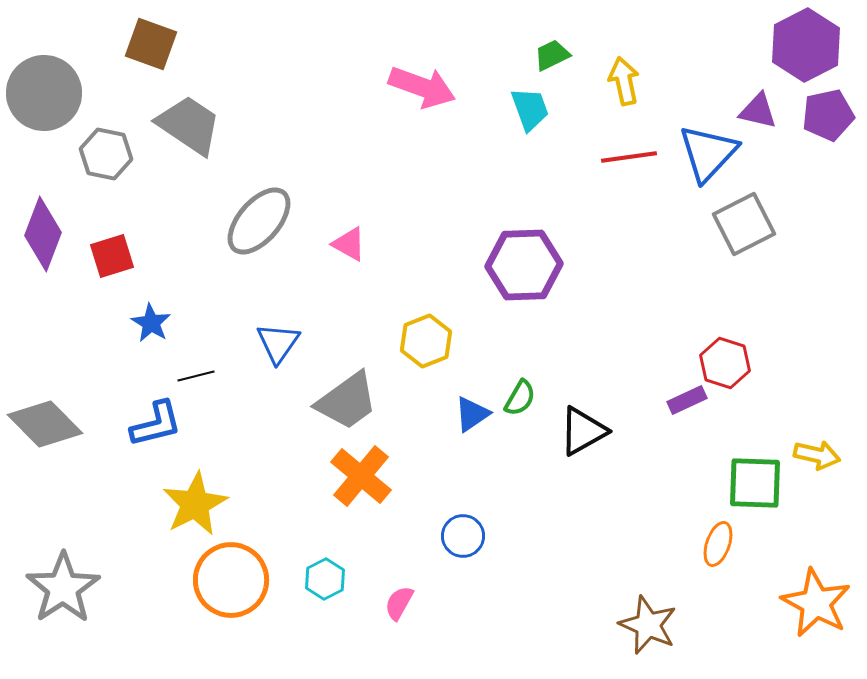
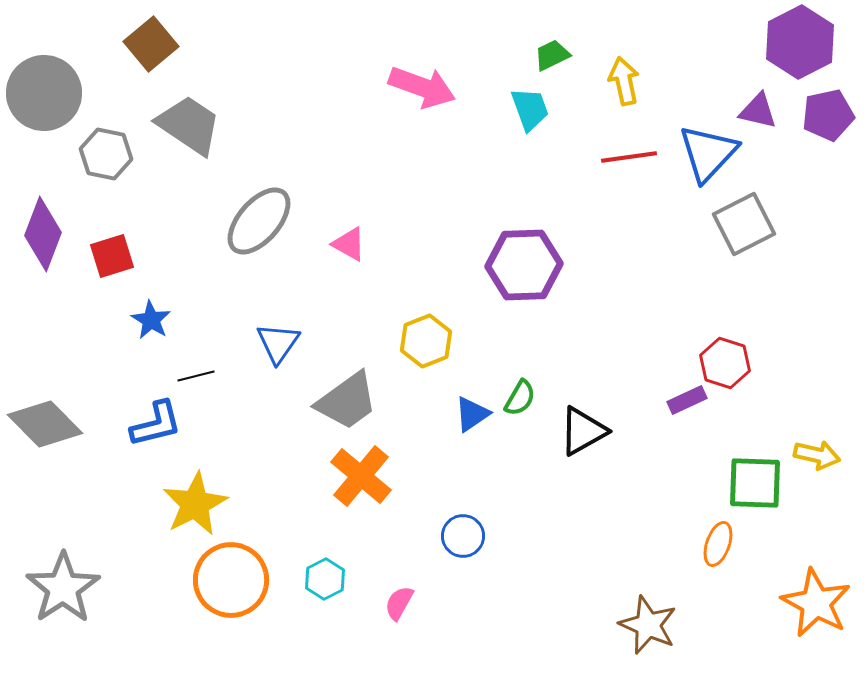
brown square at (151, 44): rotated 30 degrees clockwise
purple hexagon at (806, 45): moved 6 px left, 3 px up
blue star at (151, 323): moved 3 px up
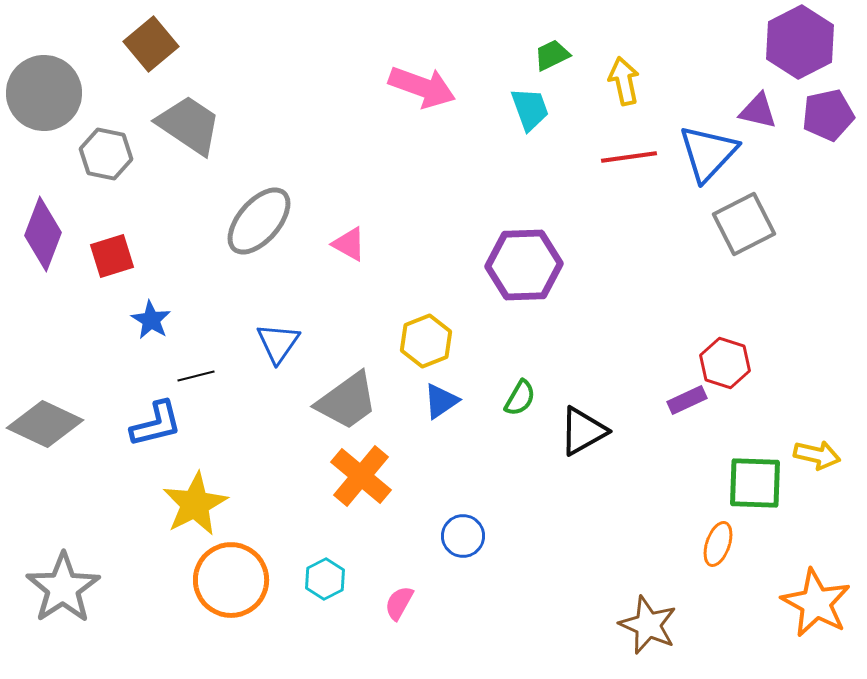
blue triangle at (472, 414): moved 31 px left, 13 px up
gray diamond at (45, 424): rotated 20 degrees counterclockwise
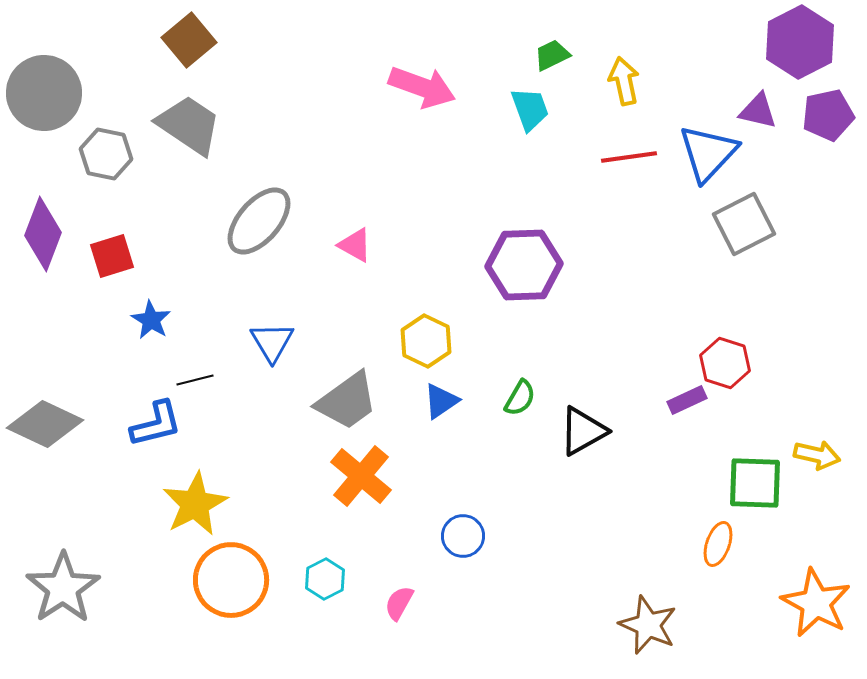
brown square at (151, 44): moved 38 px right, 4 px up
pink triangle at (349, 244): moved 6 px right, 1 px down
yellow hexagon at (426, 341): rotated 12 degrees counterclockwise
blue triangle at (278, 343): moved 6 px left, 1 px up; rotated 6 degrees counterclockwise
black line at (196, 376): moved 1 px left, 4 px down
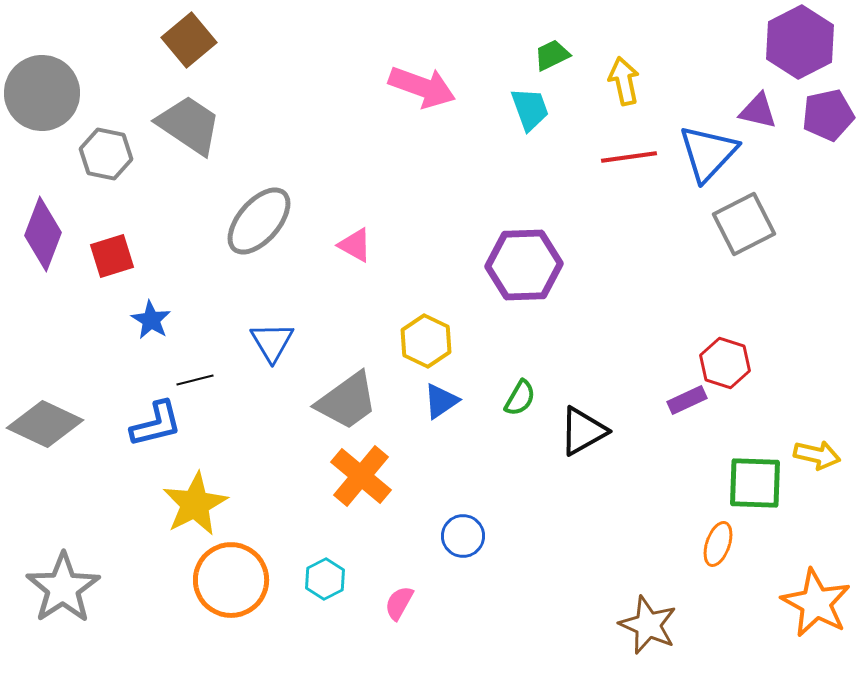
gray circle at (44, 93): moved 2 px left
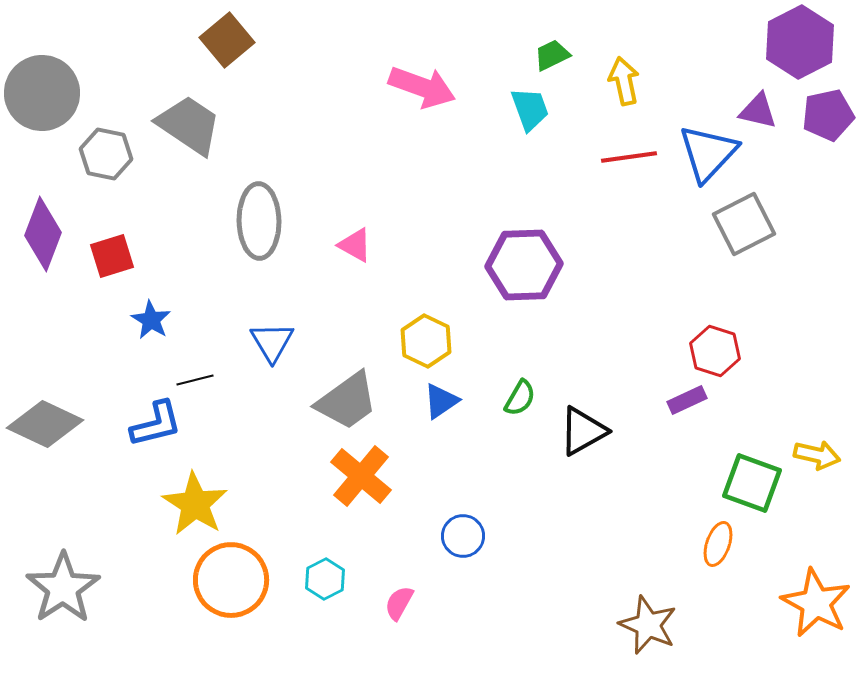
brown square at (189, 40): moved 38 px right
gray ellipse at (259, 221): rotated 42 degrees counterclockwise
red hexagon at (725, 363): moved 10 px left, 12 px up
green square at (755, 483): moved 3 px left; rotated 18 degrees clockwise
yellow star at (195, 504): rotated 12 degrees counterclockwise
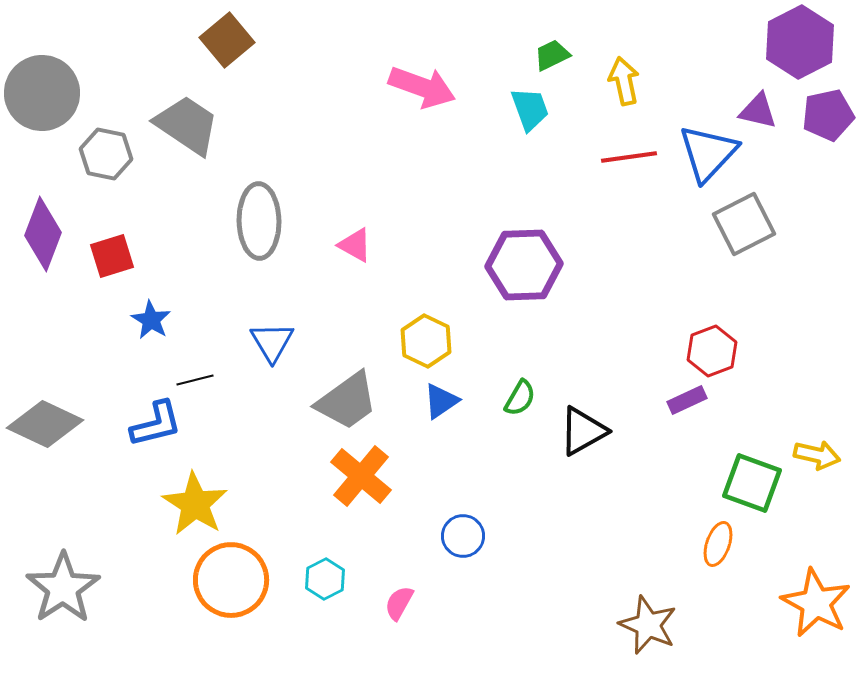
gray trapezoid at (189, 125): moved 2 px left
red hexagon at (715, 351): moved 3 px left; rotated 21 degrees clockwise
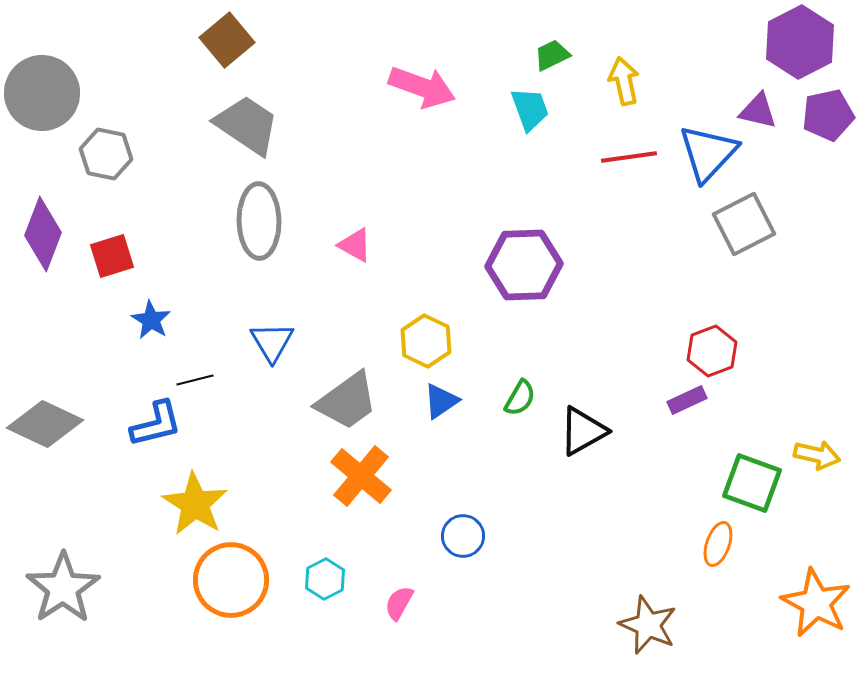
gray trapezoid at (187, 125): moved 60 px right
